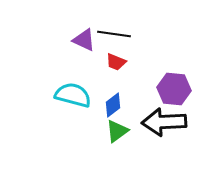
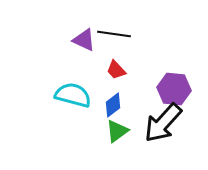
red trapezoid: moved 8 px down; rotated 25 degrees clockwise
black arrow: moved 1 px left, 1 px down; rotated 45 degrees counterclockwise
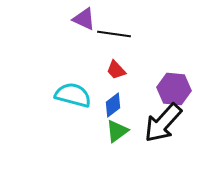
purple triangle: moved 21 px up
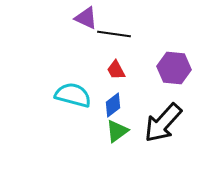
purple triangle: moved 2 px right, 1 px up
red trapezoid: rotated 15 degrees clockwise
purple hexagon: moved 21 px up
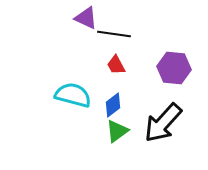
red trapezoid: moved 5 px up
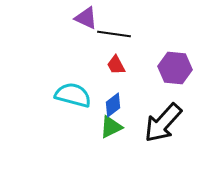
purple hexagon: moved 1 px right
green triangle: moved 6 px left, 4 px up; rotated 10 degrees clockwise
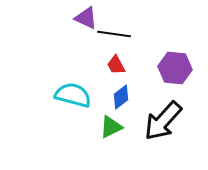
blue diamond: moved 8 px right, 8 px up
black arrow: moved 2 px up
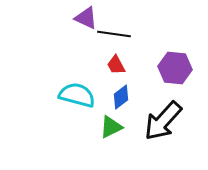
cyan semicircle: moved 4 px right
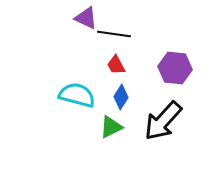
blue diamond: rotated 20 degrees counterclockwise
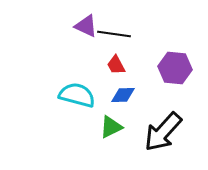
purple triangle: moved 8 px down
blue diamond: moved 2 px right, 2 px up; rotated 55 degrees clockwise
black arrow: moved 11 px down
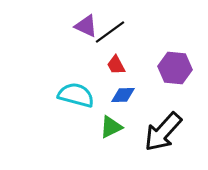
black line: moved 4 px left, 2 px up; rotated 44 degrees counterclockwise
cyan semicircle: moved 1 px left
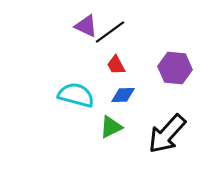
black arrow: moved 4 px right, 2 px down
